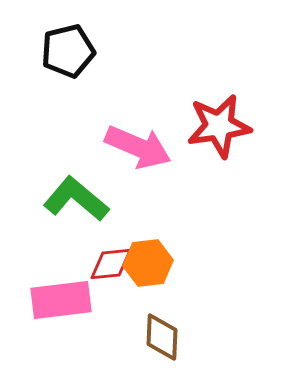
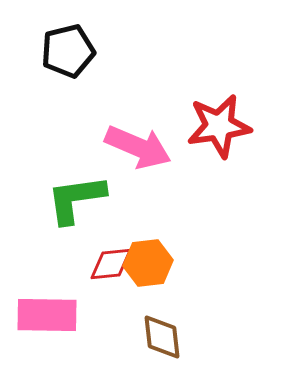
green L-shape: rotated 48 degrees counterclockwise
pink rectangle: moved 14 px left, 15 px down; rotated 8 degrees clockwise
brown diamond: rotated 9 degrees counterclockwise
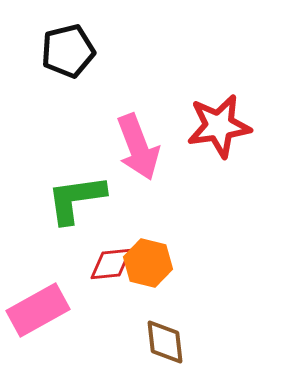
pink arrow: rotated 46 degrees clockwise
orange hexagon: rotated 21 degrees clockwise
pink rectangle: moved 9 px left, 5 px up; rotated 30 degrees counterclockwise
brown diamond: moved 3 px right, 5 px down
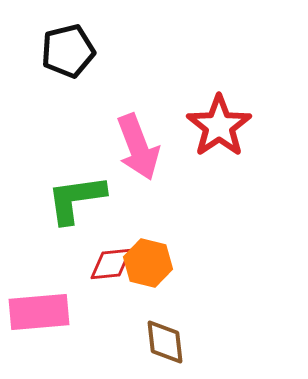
red star: rotated 26 degrees counterclockwise
pink rectangle: moved 1 px right, 2 px down; rotated 24 degrees clockwise
